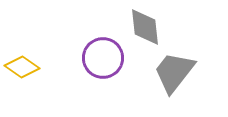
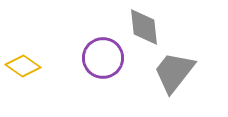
gray diamond: moved 1 px left
yellow diamond: moved 1 px right, 1 px up
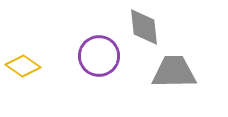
purple circle: moved 4 px left, 2 px up
gray trapezoid: rotated 51 degrees clockwise
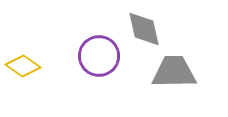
gray diamond: moved 2 px down; rotated 6 degrees counterclockwise
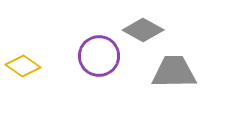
gray diamond: moved 1 px left, 1 px down; rotated 48 degrees counterclockwise
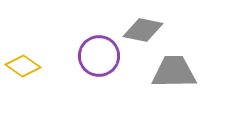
gray diamond: rotated 18 degrees counterclockwise
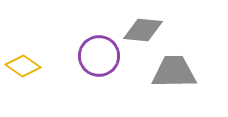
gray diamond: rotated 6 degrees counterclockwise
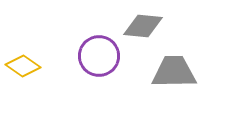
gray diamond: moved 4 px up
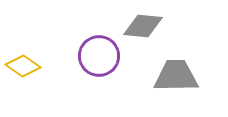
gray trapezoid: moved 2 px right, 4 px down
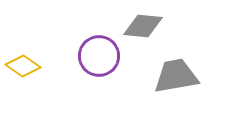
gray trapezoid: rotated 9 degrees counterclockwise
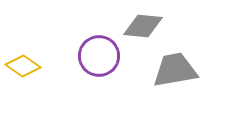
gray trapezoid: moved 1 px left, 6 px up
